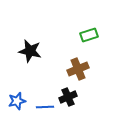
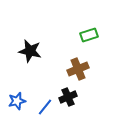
blue line: rotated 48 degrees counterclockwise
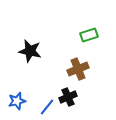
blue line: moved 2 px right
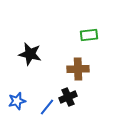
green rectangle: rotated 12 degrees clockwise
black star: moved 3 px down
brown cross: rotated 20 degrees clockwise
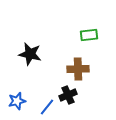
black cross: moved 2 px up
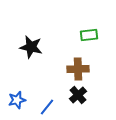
black star: moved 1 px right, 7 px up
black cross: moved 10 px right; rotated 18 degrees counterclockwise
blue star: moved 1 px up
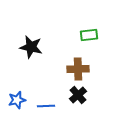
blue line: moved 1 px left, 1 px up; rotated 48 degrees clockwise
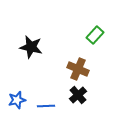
green rectangle: moved 6 px right; rotated 42 degrees counterclockwise
brown cross: rotated 25 degrees clockwise
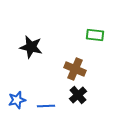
green rectangle: rotated 54 degrees clockwise
brown cross: moved 3 px left
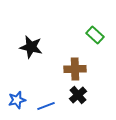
green rectangle: rotated 36 degrees clockwise
brown cross: rotated 25 degrees counterclockwise
blue line: rotated 18 degrees counterclockwise
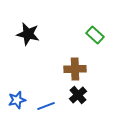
black star: moved 3 px left, 13 px up
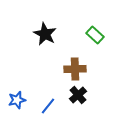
black star: moved 17 px right; rotated 15 degrees clockwise
blue line: moved 2 px right; rotated 30 degrees counterclockwise
